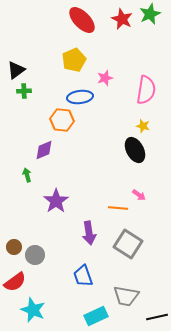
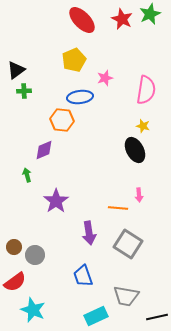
pink arrow: rotated 48 degrees clockwise
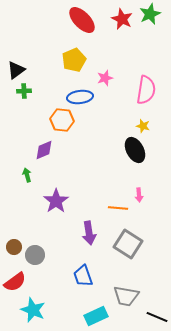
black line: rotated 35 degrees clockwise
